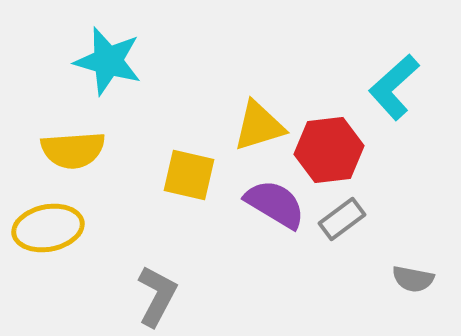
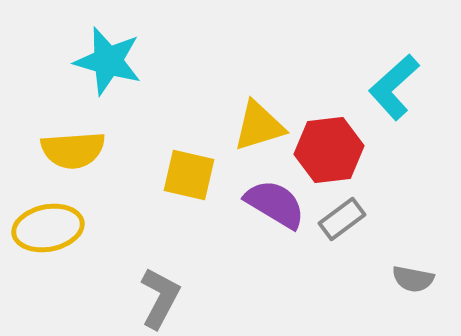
gray L-shape: moved 3 px right, 2 px down
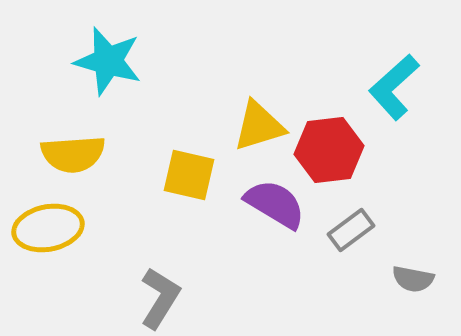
yellow semicircle: moved 4 px down
gray rectangle: moved 9 px right, 11 px down
gray L-shape: rotated 4 degrees clockwise
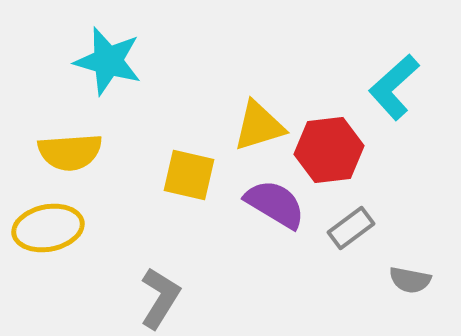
yellow semicircle: moved 3 px left, 2 px up
gray rectangle: moved 2 px up
gray semicircle: moved 3 px left, 1 px down
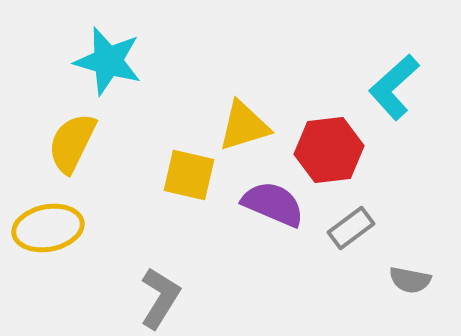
yellow triangle: moved 15 px left
yellow semicircle: moved 2 px right, 9 px up; rotated 120 degrees clockwise
purple semicircle: moved 2 px left; rotated 8 degrees counterclockwise
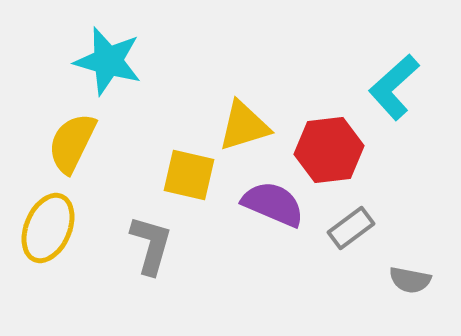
yellow ellipse: rotated 56 degrees counterclockwise
gray L-shape: moved 9 px left, 53 px up; rotated 16 degrees counterclockwise
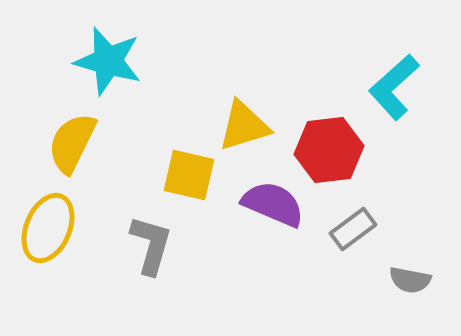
gray rectangle: moved 2 px right, 1 px down
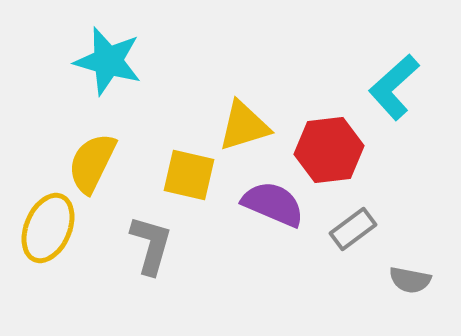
yellow semicircle: moved 20 px right, 20 px down
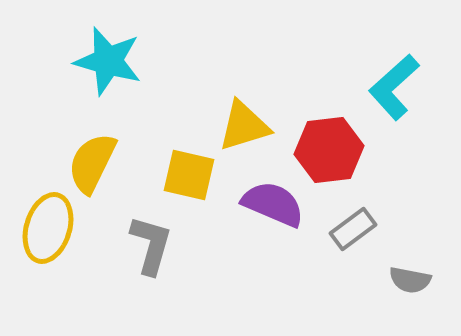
yellow ellipse: rotated 6 degrees counterclockwise
